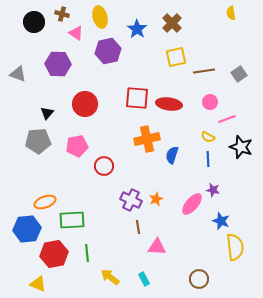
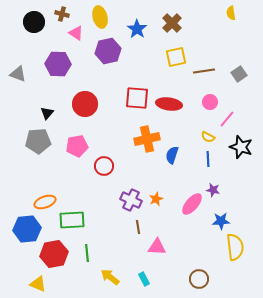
pink line at (227, 119): rotated 30 degrees counterclockwise
blue star at (221, 221): rotated 24 degrees counterclockwise
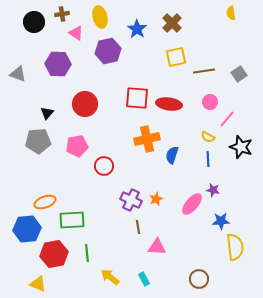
brown cross at (62, 14): rotated 24 degrees counterclockwise
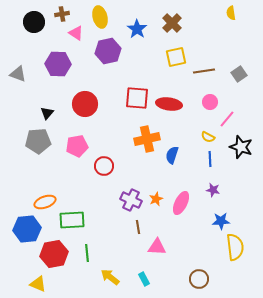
blue line at (208, 159): moved 2 px right
pink ellipse at (192, 204): moved 11 px left, 1 px up; rotated 15 degrees counterclockwise
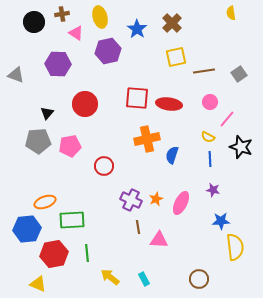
gray triangle at (18, 74): moved 2 px left, 1 px down
pink pentagon at (77, 146): moved 7 px left
pink triangle at (157, 247): moved 2 px right, 7 px up
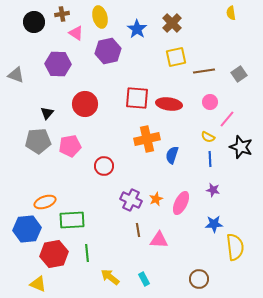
blue star at (221, 221): moved 7 px left, 3 px down
brown line at (138, 227): moved 3 px down
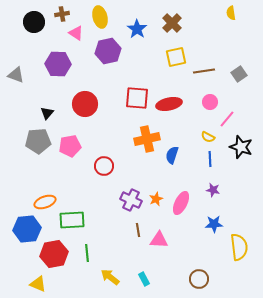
red ellipse at (169, 104): rotated 20 degrees counterclockwise
yellow semicircle at (235, 247): moved 4 px right
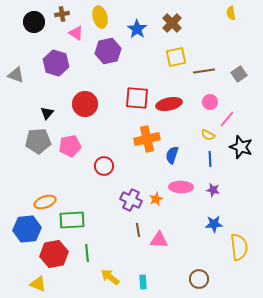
purple hexagon at (58, 64): moved 2 px left, 1 px up; rotated 15 degrees clockwise
yellow semicircle at (208, 137): moved 2 px up
pink ellipse at (181, 203): moved 16 px up; rotated 65 degrees clockwise
cyan rectangle at (144, 279): moved 1 px left, 3 px down; rotated 24 degrees clockwise
